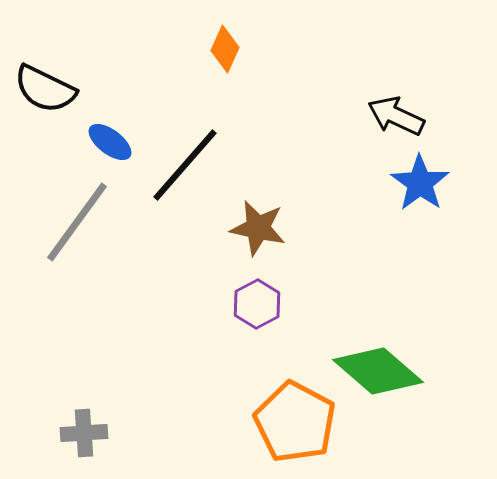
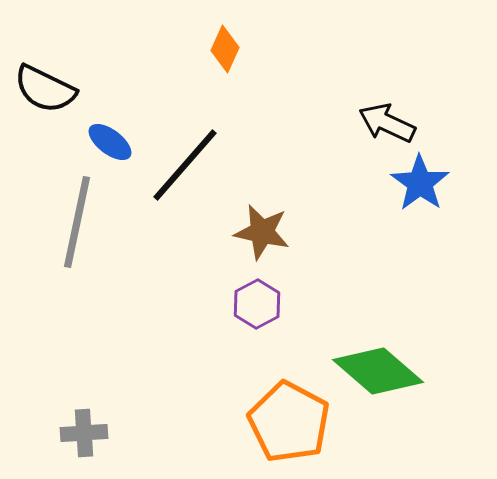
black arrow: moved 9 px left, 7 px down
gray line: rotated 24 degrees counterclockwise
brown star: moved 4 px right, 4 px down
orange pentagon: moved 6 px left
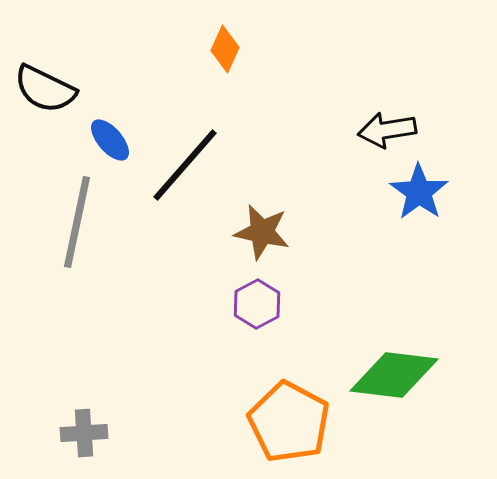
black arrow: moved 7 px down; rotated 34 degrees counterclockwise
blue ellipse: moved 2 px up; rotated 12 degrees clockwise
blue star: moved 1 px left, 9 px down
green diamond: moved 16 px right, 4 px down; rotated 34 degrees counterclockwise
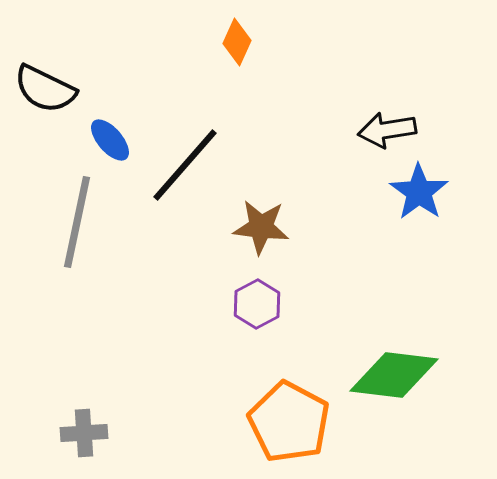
orange diamond: moved 12 px right, 7 px up
brown star: moved 1 px left, 5 px up; rotated 6 degrees counterclockwise
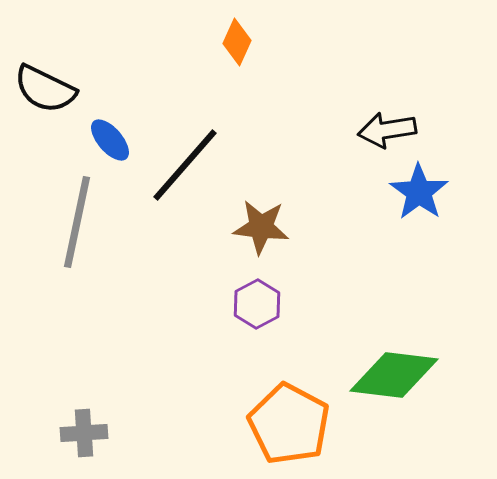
orange pentagon: moved 2 px down
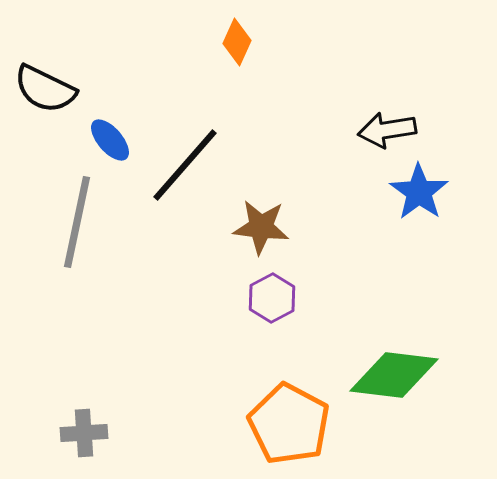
purple hexagon: moved 15 px right, 6 px up
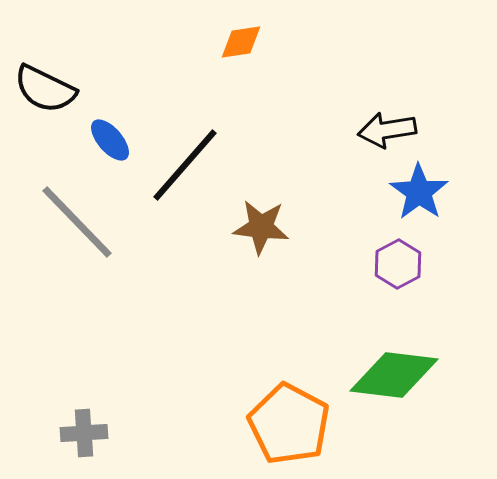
orange diamond: moved 4 px right; rotated 57 degrees clockwise
gray line: rotated 56 degrees counterclockwise
purple hexagon: moved 126 px right, 34 px up
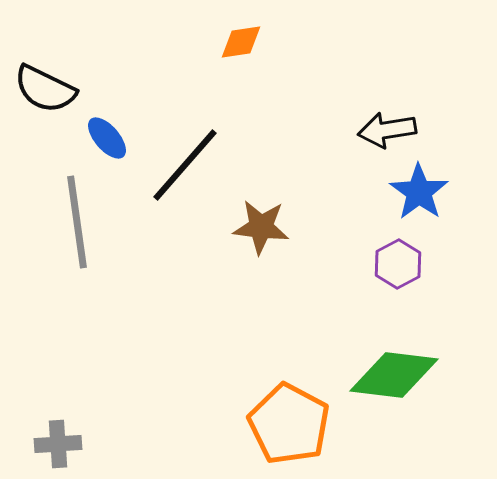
blue ellipse: moved 3 px left, 2 px up
gray line: rotated 36 degrees clockwise
gray cross: moved 26 px left, 11 px down
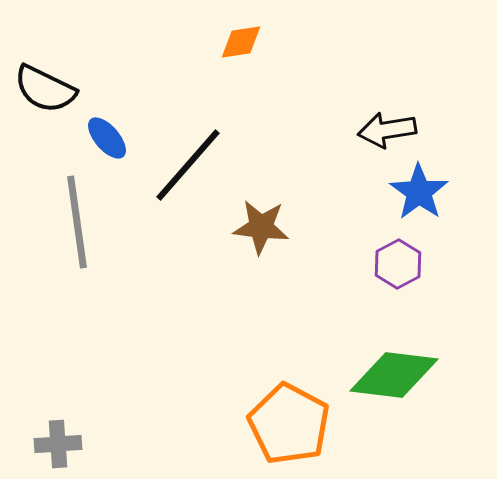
black line: moved 3 px right
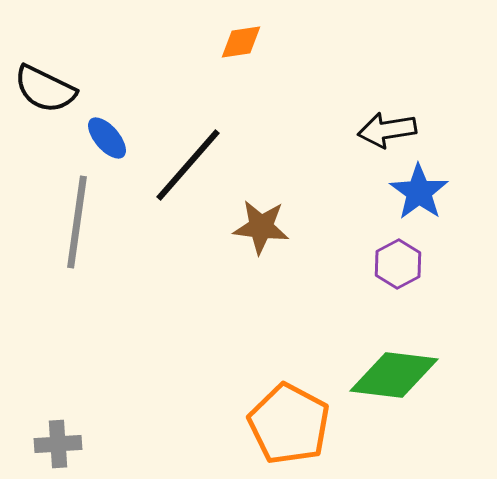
gray line: rotated 16 degrees clockwise
